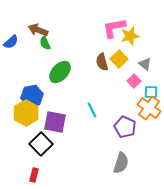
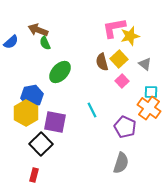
pink square: moved 12 px left
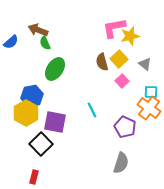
green ellipse: moved 5 px left, 3 px up; rotated 10 degrees counterclockwise
red rectangle: moved 2 px down
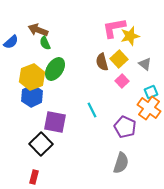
cyan square: rotated 24 degrees counterclockwise
blue hexagon: rotated 15 degrees counterclockwise
yellow hexagon: moved 6 px right, 36 px up; rotated 10 degrees clockwise
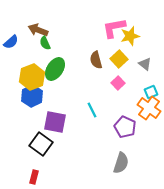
brown semicircle: moved 6 px left, 2 px up
pink square: moved 4 px left, 2 px down
black square: rotated 10 degrees counterclockwise
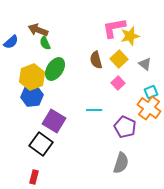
blue hexagon: rotated 20 degrees clockwise
cyan line: moved 2 px right; rotated 63 degrees counterclockwise
purple square: moved 1 px left, 1 px up; rotated 20 degrees clockwise
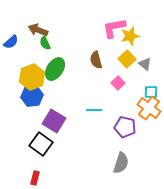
yellow square: moved 8 px right
cyan square: rotated 24 degrees clockwise
purple pentagon: rotated 10 degrees counterclockwise
red rectangle: moved 1 px right, 1 px down
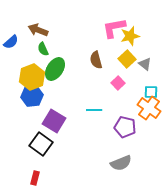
green semicircle: moved 2 px left, 6 px down
gray semicircle: rotated 50 degrees clockwise
